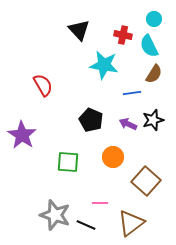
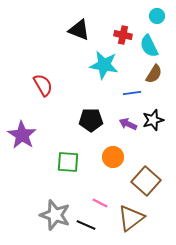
cyan circle: moved 3 px right, 3 px up
black triangle: rotated 25 degrees counterclockwise
black pentagon: rotated 25 degrees counterclockwise
pink line: rotated 28 degrees clockwise
brown triangle: moved 5 px up
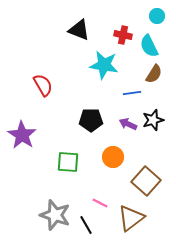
black line: rotated 36 degrees clockwise
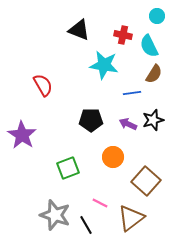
green square: moved 6 px down; rotated 25 degrees counterclockwise
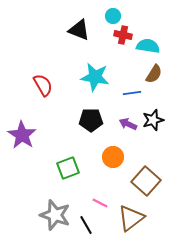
cyan circle: moved 44 px left
cyan semicircle: moved 1 px left; rotated 125 degrees clockwise
cyan star: moved 9 px left, 12 px down
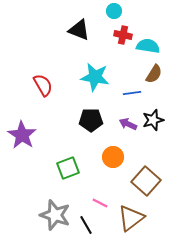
cyan circle: moved 1 px right, 5 px up
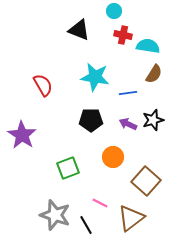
blue line: moved 4 px left
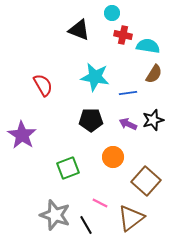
cyan circle: moved 2 px left, 2 px down
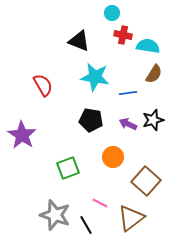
black triangle: moved 11 px down
black pentagon: rotated 10 degrees clockwise
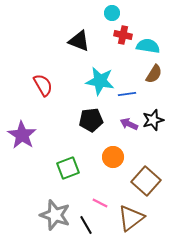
cyan star: moved 5 px right, 4 px down
blue line: moved 1 px left, 1 px down
black pentagon: rotated 15 degrees counterclockwise
purple arrow: moved 1 px right
